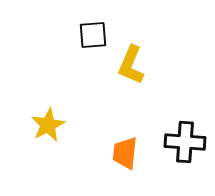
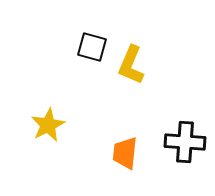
black square: moved 1 px left, 12 px down; rotated 20 degrees clockwise
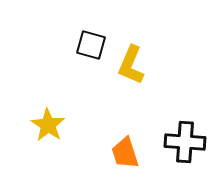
black square: moved 1 px left, 2 px up
yellow star: rotated 12 degrees counterclockwise
orange trapezoid: rotated 24 degrees counterclockwise
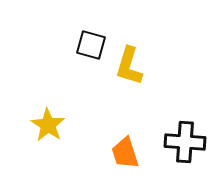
yellow L-shape: moved 2 px left, 1 px down; rotated 6 degrees counterclockwise
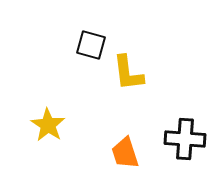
yellow L-shape: moved 1 px left, 7 px down; rotated 24 degrees counterclockwise
black cross: moved 3 px up
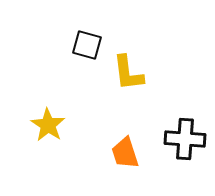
black square: moved 4 px left
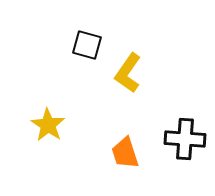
yellow L-shape: rotated 42 degrees clockwise
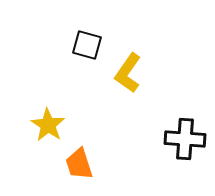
orange trapezoid: moved 46 px left, 11 px down
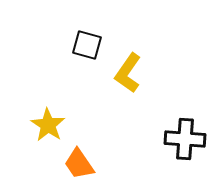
orange trapezoid: rotated 16 degrees counterclockwise
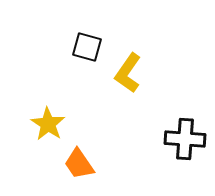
black square: moved 2 px down
yellow star: moved 1 px up
